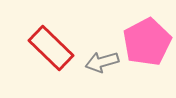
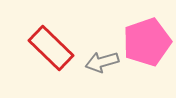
pink pentagon: rotated 9 degrees clockwise
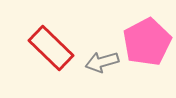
pink pentagon: rotated 9 degrees counterclockwise
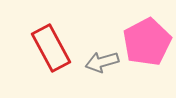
red rectangle: rotated 18 degrees clockwise
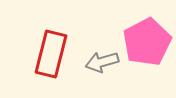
red rectangle: moved 6 px down; rotated 42 degrees clockwise
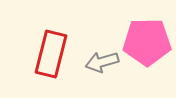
pink pentagon: rotated 27 degrees clockwise
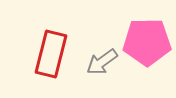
gray arrow: rotated 20 degrees counterclockwise
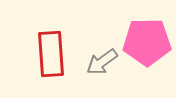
red rectangle: rotated 18 degrees counterclockwise
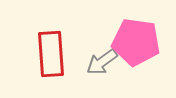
pink pentagon: moved 11 px left; rotated 9 degrees clockwise
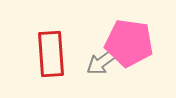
pink pentagon: moved 7 px left, 1 px down
